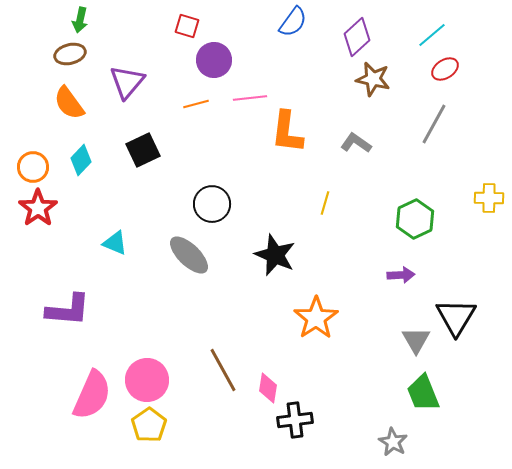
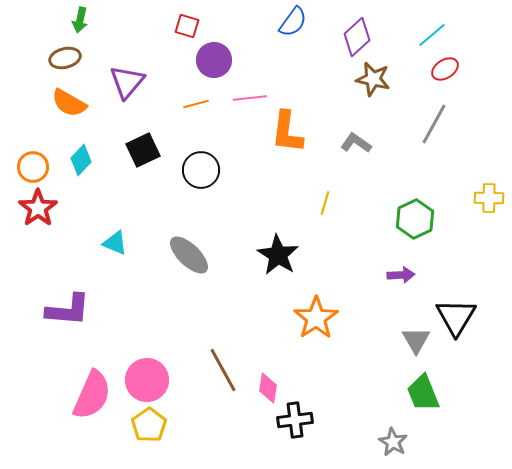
brown ellipse: moved 5 px left, 4 px down
orange semicircle: rotated 24 degrees counterclockwise
black circle: moved 11 px left, 34 px up
black star: moved 3 px right; rotated 9 degrees clockwise
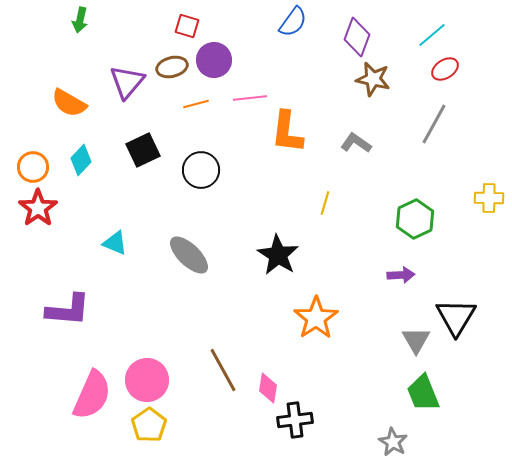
purple diamond: rotated 27 degrees counterclockwise
brown ellipse: moved 107 px right, 9 px down
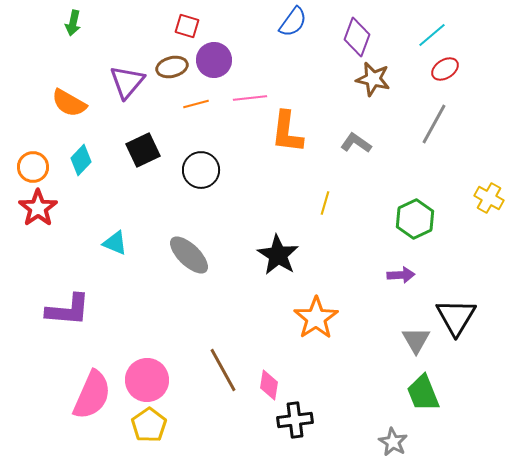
green arrow: moved 7 px left, 3 px down
yellow cross: rotated 28 degrees clockwise
pink diamond: moved 1 px right, 3 px up
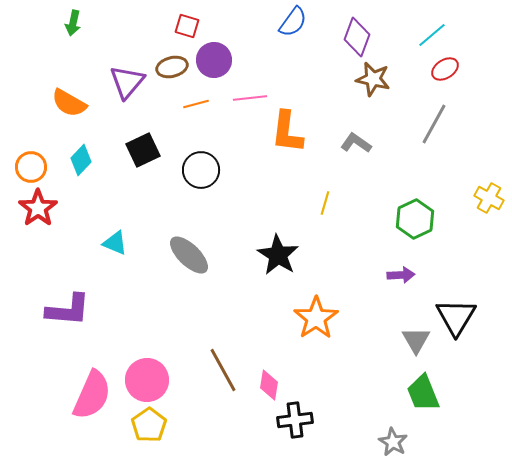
orange circle: moved 2 px left
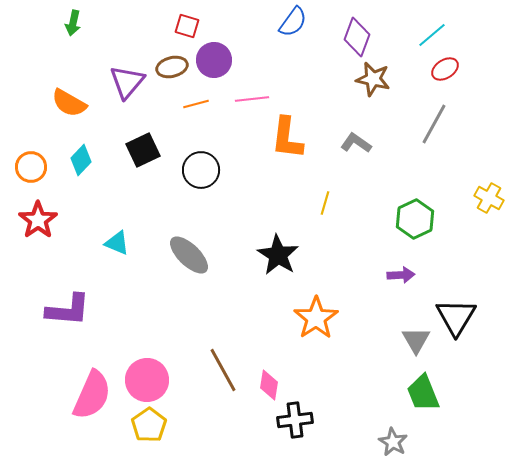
pink line: moved 2 px right, 1 px down
orange L-shape: moved 6 px down
red star: moved 12 px down
cyan triangle: moved 2 px right
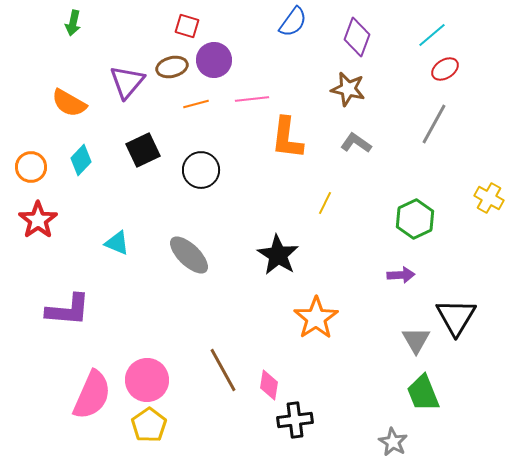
brown star: moved 25 px left, 10 px down
yellow line: rotated 10 degrees clockwise
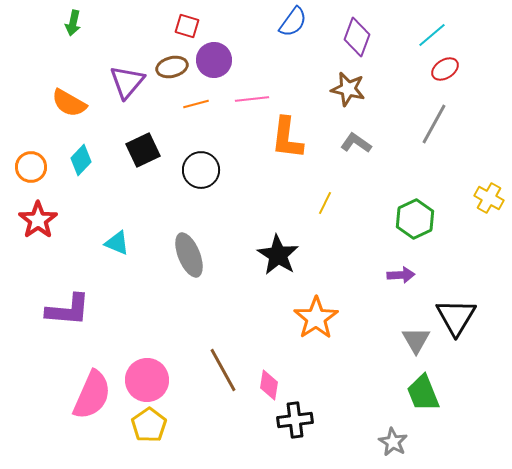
gray ellipse: rotated 24 degrees clockwise
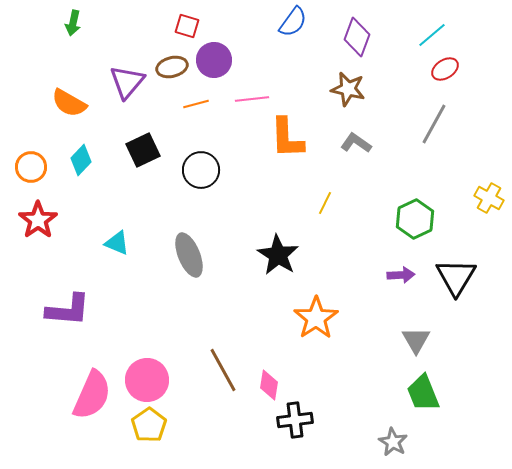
orange L-shape: rotated 9 degrees counterclockwise
black triangle: moved 40 px up
